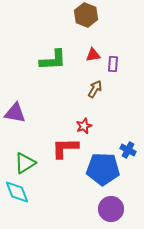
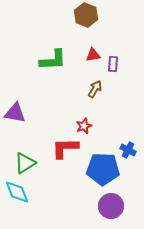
purple circle: moved 3 px up
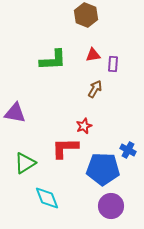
cyan diamond: moved 30 px right, 6 px down
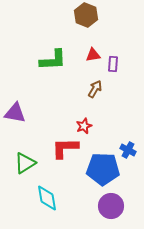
cyan diamond: rotated 12 degrees clockwise
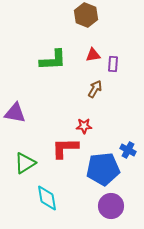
red star: rotated 21 degrees clockwise
blue pentagon: rotated 8 degrees counterclockwise
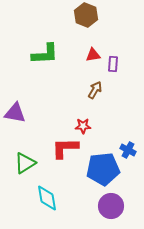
green L-shape: moved 8 px left, 6 px up
brown arrow: moved 1 px down
red star: moved 1 px left
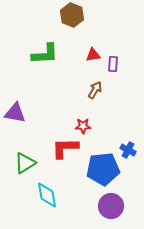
brown hexagon: moved 14 px left
cyan diamond: moved 3 px up
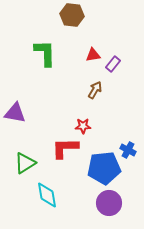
brown hexagon: rotated 15 degrees counterclockwise
green L-shape: moved 1 px up; rotated 88 degrees counterclockwise
purple rectangle: rotated 35 degrees clockwise
blue pentagon: moved 1 px right, 1 px up
purple circle: moved 2 px left, 3 px up
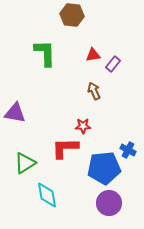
brown arrow: moved 1 px left, 1 px down; rotated 54 degrees counterclockwise
